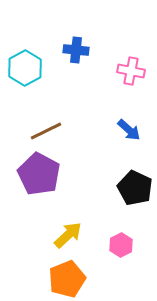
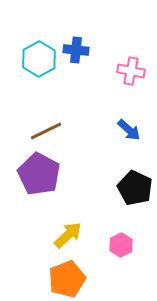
cyan hexagon: moved 14 px right, 9 px up
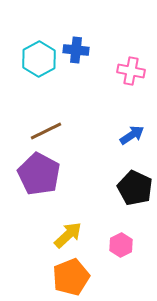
blue arrow: moved 3 px right, 5 px down; rotated 75 degrees counterclockwise
orange pentagon: moved 4 px right, 2 px up
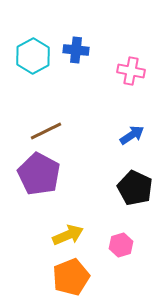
cyan hexagon: moved 6 px left, 3 px up
yellow arrow: rotated 20 degrees clockwise
pink hexagon: rotated 10 degrees clockwise
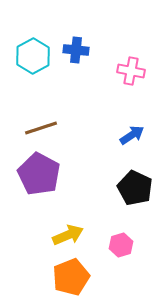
brown line: moved 5 px left, 3 px up; rotated 8 degrees clockwise
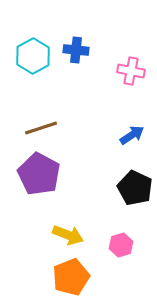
yellow arrow: rotated 44 degrees clockwise
